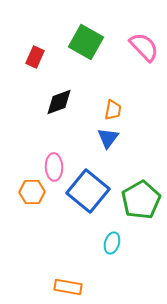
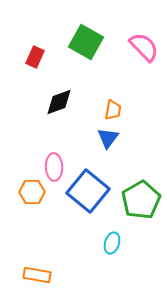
orange rectangle: moved 31 px left, 12 px up
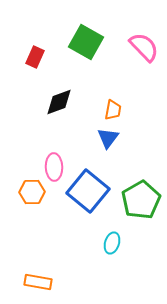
orange rectangle: moved 1 px right, 7 px down
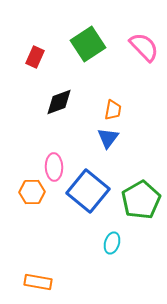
green square: moved 2 px right, 2 px down; rotated 28 degrees clockwise
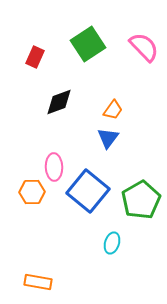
orange trapezoid: rotated 25 degrees clockwise
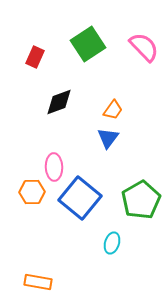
blue square: moved 8 px left, 7 px down
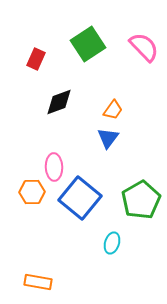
red rectangle: moved 1 px right, 2 px down
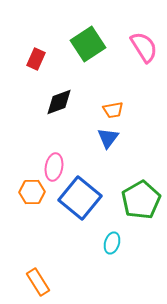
pink semicircle: rotated 12 degrees clockwise
orange trapezoid: rotated 45 degrees clockwise
pink ellipse: rotated 12 degrees clockwise
orange rectangle: rotated 48 degrees clockwise
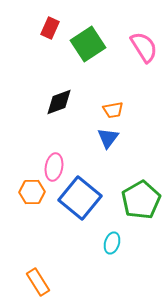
red rectangle: moved 14 px right, 31 px up
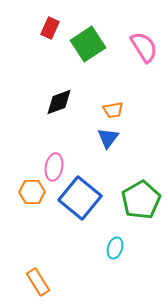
cyan ellipse: moved 3 px right, 5 px down
